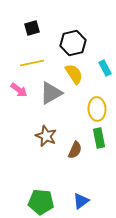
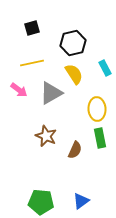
green rectangle: moved 1 px right
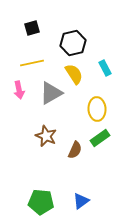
pink arrow: rotated 42 degrees clockwise
green rectangle: rotated 66 degrees clockwise
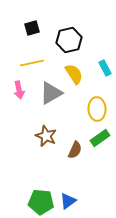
black hexagon: moved 4 px left, 3 px up
blue triangle: moved 13 px left
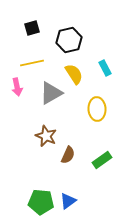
pink arrow: moved 2 px left, 3 px up
green rectangle: moved 2 px right, 22 px down
brown semicircle: moved 7 px left, 5 px down
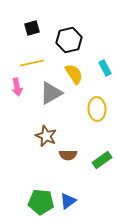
brown semicircle: rotated 66 degrees clockwise
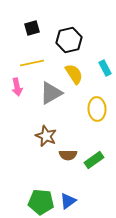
green rectangle: moved 8 px left
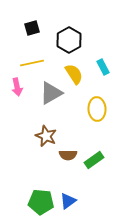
black hexagon: rotated 15 degrees counterclockwise
cyan rectangle: moved 2 px left, 1 px up
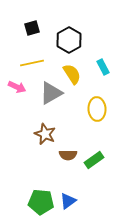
yellow semicircle: moved 2 px left
pink arrow: rotated 54 degrees counterclockwise
brown star: moved 1 px left, 2 px up
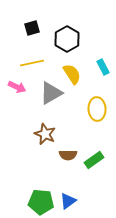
black hexagon: moved 2 px left, 1 px up
